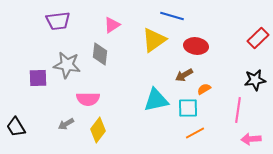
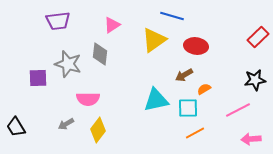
red rectangle: moved 1 px up
gray star: moved 1 px right, 1 px up; rotated 8 degrees clockwise
pink line: rotated 55 degrees clockwise
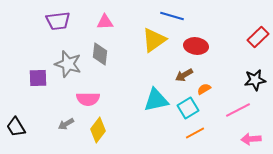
pink triangle: moved 7 px left, 3 px up; rotated 30 degrees clockwise
cyan square: rotated 30 degrees counterclockwise
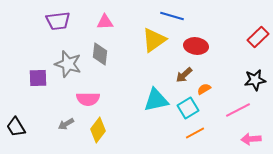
brown arrow: rotated 12 degrees counterclockwise
